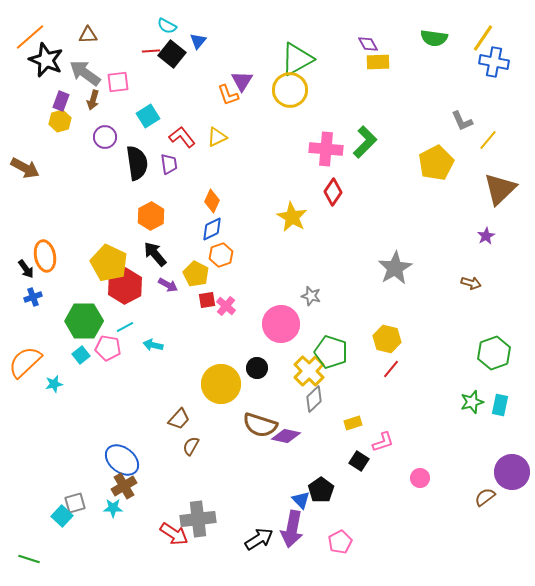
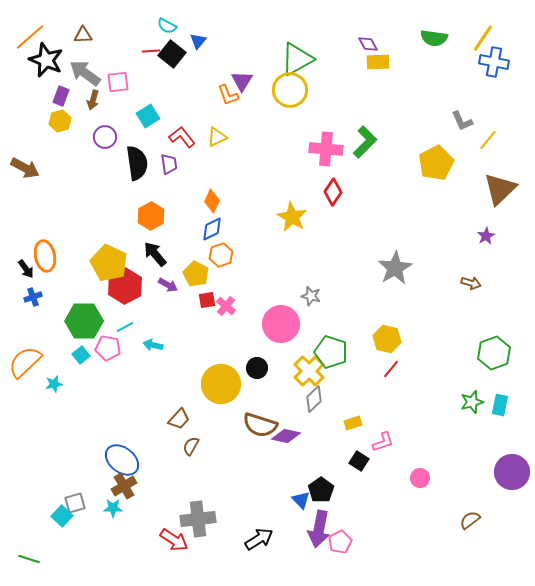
brown triangle at (88, 35): moved 5 px left
purple rectangle at (61, 101): moved 5 px up
brown semicircle at (485, 497): moved 15 px left, 23 px down
purple arrow at (292, 529): moved 27 px right
red arrow at (174, 534): moved 6 px down
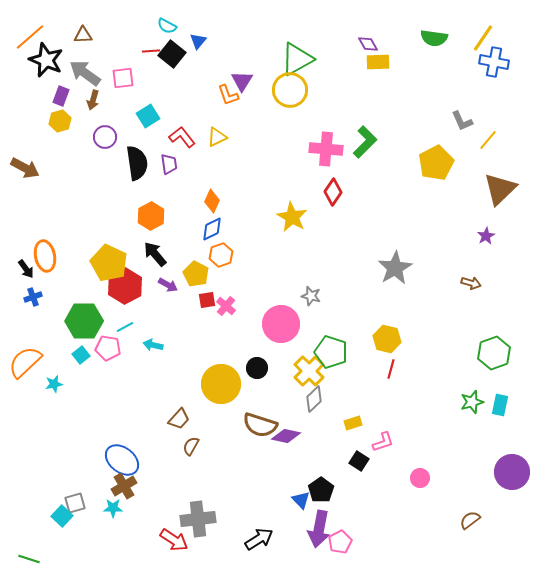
pink square at (118, 82): moved 5 px right, 4 px up
red line at (391, 369): rotated 24 degrees counterclockwise
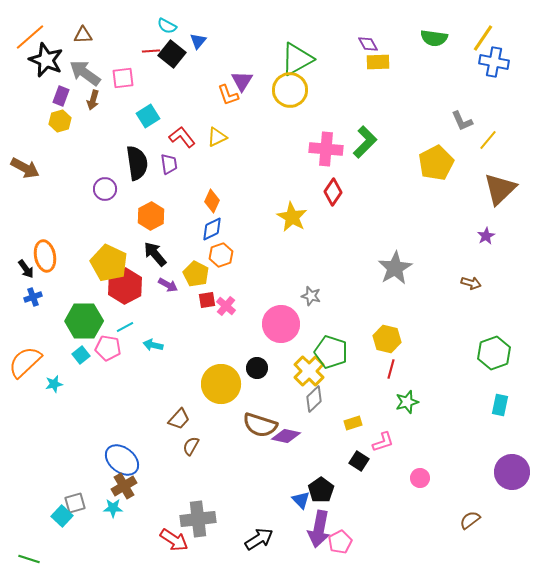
purple circle at (105, 137): moved 52 px down
green star at (472, 402): moved 65 px left
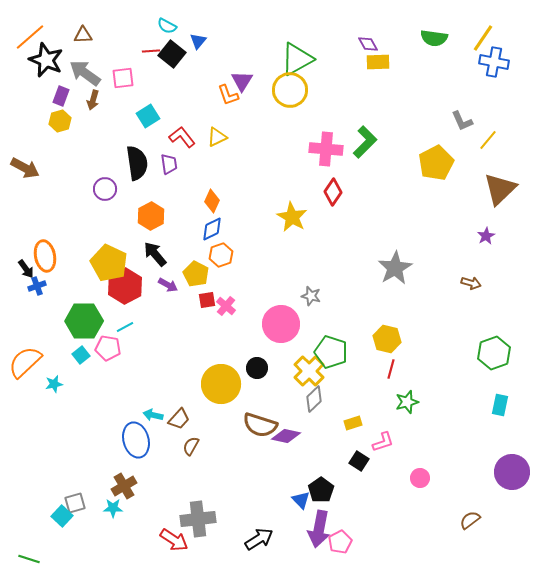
blue cross at (33, 297): moved 4 px right, 11 px up
cyan arrow at (153, 345): moved 70 px down
blue ellipse at (122, 460): moved 14 px right, 20 px up; rotated 36 degrees clockwise
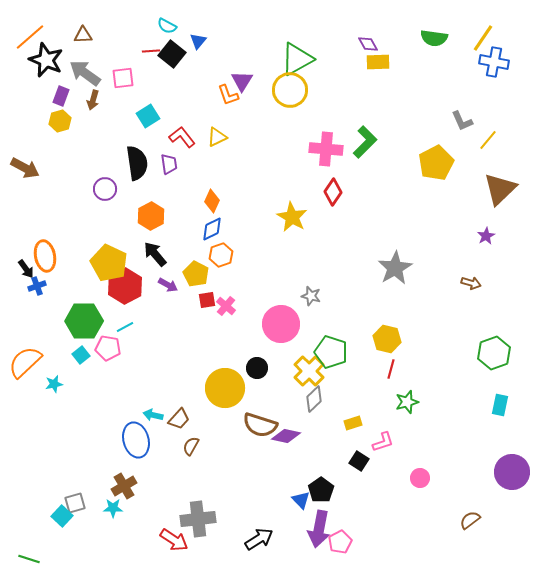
yellow circle at (221, 384): moved 4 px right, 4 px down
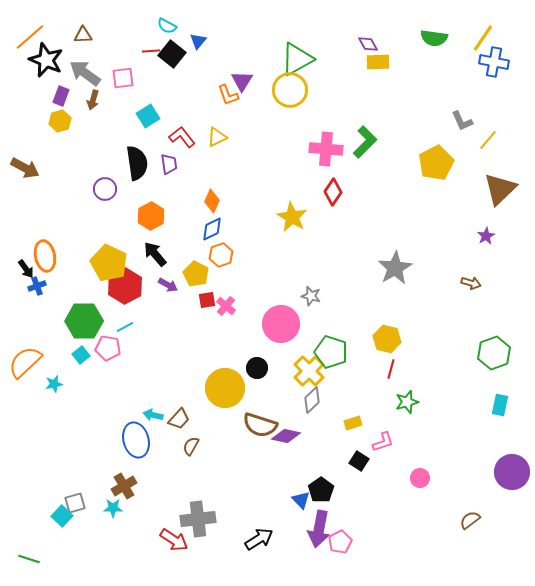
gray diamond at (314, 399): moved 2 px left, 1 px down
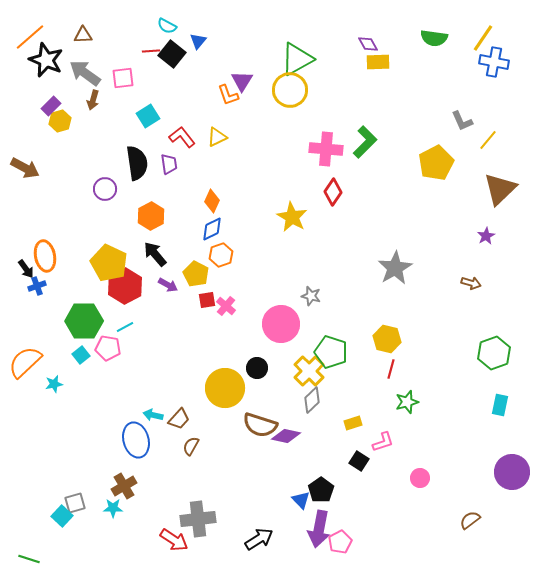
purple rectangle at (61, 96): moved 10 px left, 10 px down; rotated 24 degrees clockwise
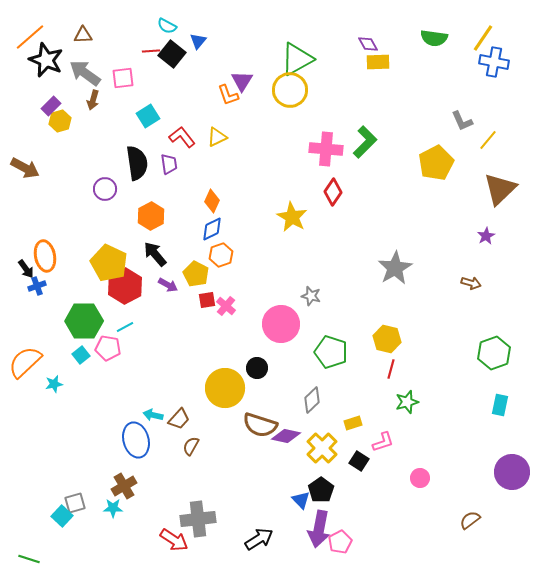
yellow cross at (309, 371): moved 13 px right, 77 px down
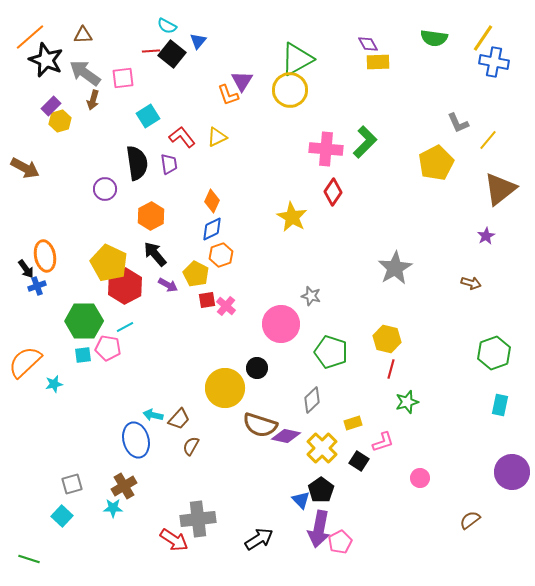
gray L-shape at (462, 121): moved 4 px left, 2 px down
brown triangle at (500, 189): rotated 6 degrees clockwise
cyan square at (81, 355): moved 2 px right; rotated 30 degrees clockwise
gray square at (75, 503): moved 3 px left, 19 px up
